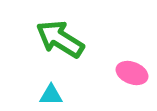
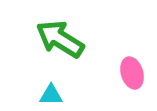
pink ellipse: rotated 52 degrees clockwise
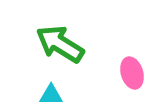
green arrow: moved 5 px down
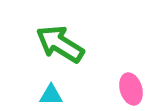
pink ellipse: moved 1 px left, 16 px down
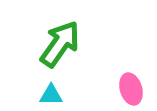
green arrow: rotated 93 degrees clockwise
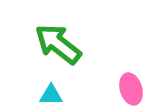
green arrow: moved 2 px left; rotated 87 degrees counterclockwise
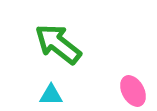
pink ellipse: moved 2 px right, 2 px down; rotated 12 degrees counterclockwise
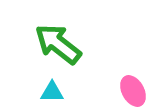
cyan triangle: moved 1 px right, 3 px up
